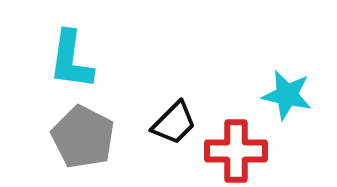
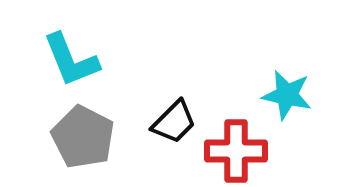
cyan L-shape: rotated 30 degrees counterclockwise
black trapezoid: moved 1 px up
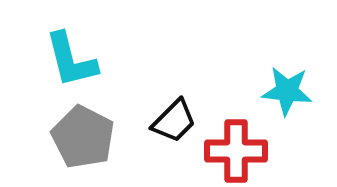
cyan L-shape: rotated 8 degrees clockwise
cyan star: moved 4 px up; rotated 6 degrees counterclockwise
black trapezoid: moved 1 px up
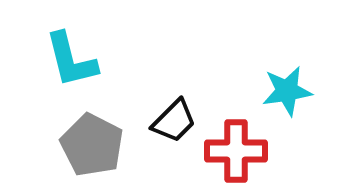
cyan star: rotated 15 degrees counterclockwise
gray pentagon: moved 9 px right, 8 px down
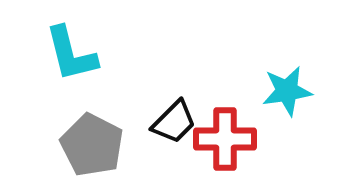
cyan L-shape: moved 6 px up
black trapezoid: moved 1 px down
red cross: moved 11 px left, 12 px up
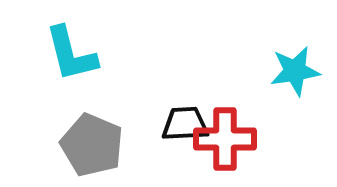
cyan star: moved 8 px right, 20 px up
black trapezoid: moved 11 px right, 2 px down; rotated 138 degrees counterclockwise
gray pentagon: rotated 4 degrees counterclockwise
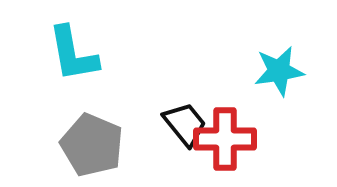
cyan L-shape: moved 2 px right; rotated 4 degrees clockwise
cyan star: moved 16 px left
black trapezoid: rotated 54 degrees clockwise
